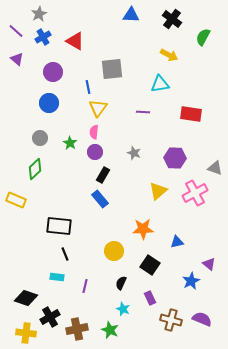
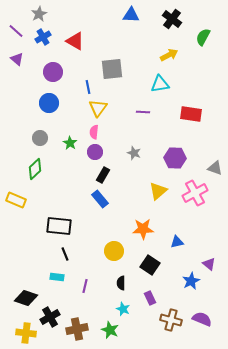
yellow arrow at (169, 55): rotated 54 degrees counterclockwise
black semicircle at (121, 283): rotated 24 degrees counterclockwise
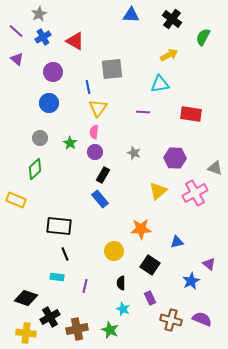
orange star at (143, 229): moved 2 px left
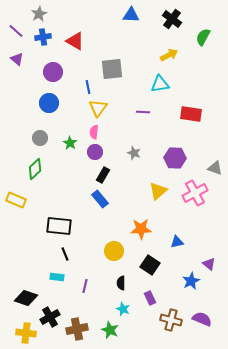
blue cross at (43, 37): rotated 21 degrees clockwise
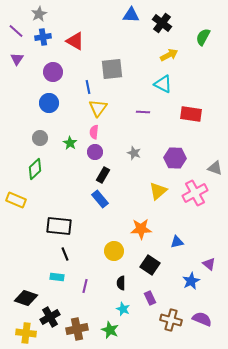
black cross at (172, 19): moved 10 px left, 4 px down
purple triangle at (17, 59): rotated 24 degrees clockwise
cyan triangle at (160, 84): moved 3 px right; rotated 36 degrees clockwise
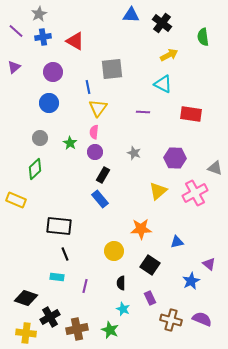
green semicircle at (203, 37): rotated 36 degrees counterclockwise
purple triangle at (17, 59): moved 3 px left, 8 px down; rotated 16 degrees clockwise
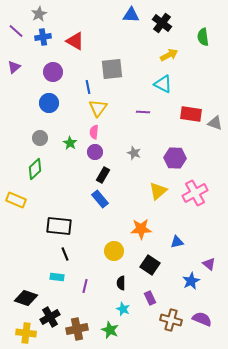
gray triangle at (215, 168): moved 45 px up
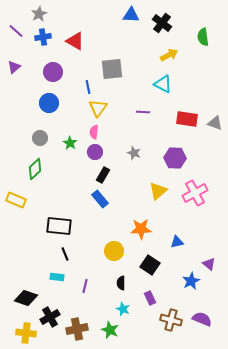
red rectangle at (191, 114): moved 4 px left, 5 px down
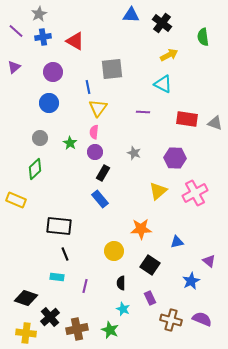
black rectangle at (103, 175): moved 2 px up
purple triangle at (209, 264): moved 3 px up
black cross at (50, 317): rotated 12 degrees counterclockwise
